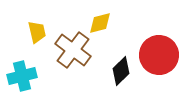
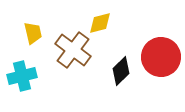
yellow trapezoid: moved 4 px left, 1 px down
red circle: moved 2 px right, 2 px down
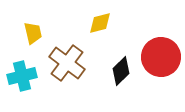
brown cross: moved 6 px left, 13 px down
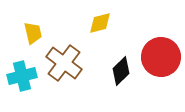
brown cross: moved 3 px left
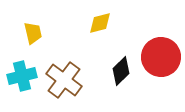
brown cross: moved 17 px down
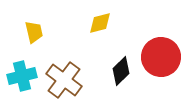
yellow trapezoid: moved 1 px right, 1 px up
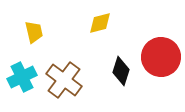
black diamond: rotated 28 degrees counterclockwise
cyan cross: moved 1 px down; rotated 12 degrees counterclockwise
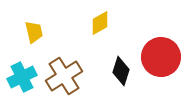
yellow diamond: rotated 15 degrees counterclockwise
brown cross: moved 4 px up; rotated 21 degrees clockwise
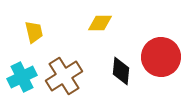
yellow diamond: rotated 30 degrees clockwise
black diamond: rotated 12 degrees counterclockwise
